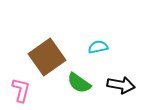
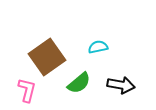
green semicircle: rotated 75 degrees counterclockwise
pink L-shape: moved 6 px right
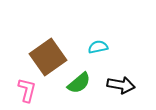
brown square: moved 1 px right
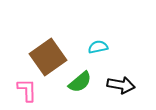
green semicircle: moved 1 px right, 1 px up
pink L-shape: rotated 15 degrees counterclockwise
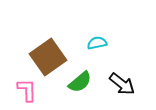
cyan semicircle: moved 1 px left, 4 px up
black arrow: moved 1 px right, 1 px up; rotated 28 degrees clockwise
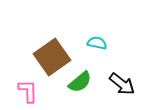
cyan semicircle: rotated 24 degrees clockwise
brown square: moved 4 px right
pink L-shape: moved 1 px right, 1 px down
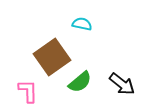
cyan semicircle: moved 15 px left, 19 px up
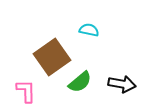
cyan semicircle: moved 7 px right, 6 px down
black arrow: rotated 28 degrees counterclockwise
pink L-shape: moved 2 px left
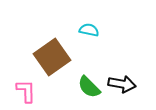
green semicircle: moved 9 px right, 5 px down; rotated 85 degrees clockwise
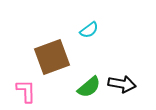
cyan semicircle: rotated 132 degrees clockwise
brown square: rotated 15 degrees clockwise
green semicircle: rotated 85 degrees counterclockwise
